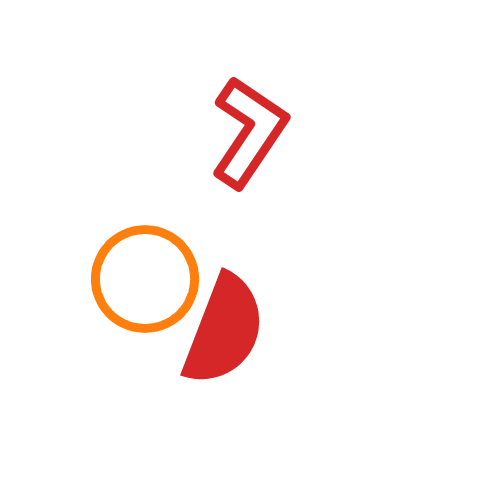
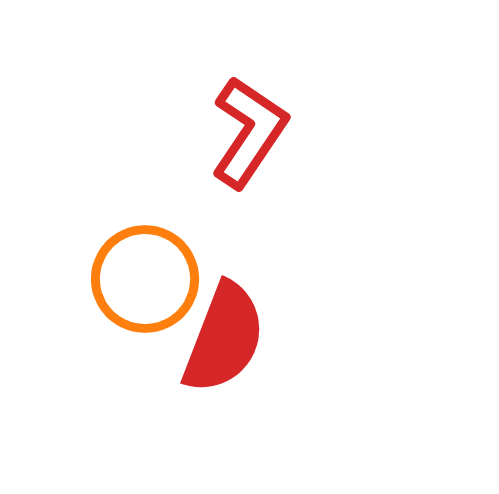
red semicircle: moved 8 px down
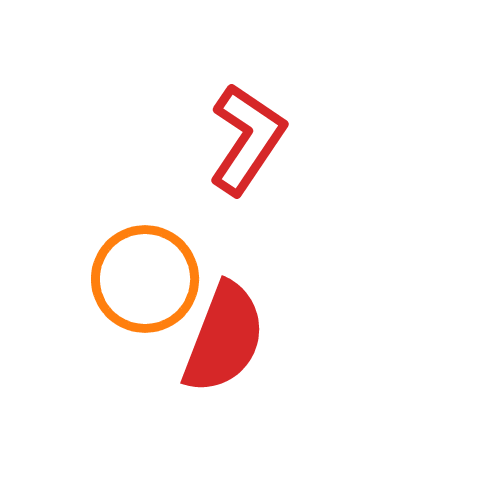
red L-shape: moved 2 px left, 7 px down
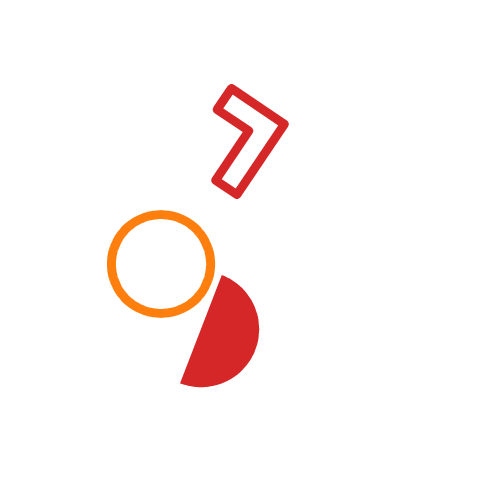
orange circle: moved 16 px right, 15 px up
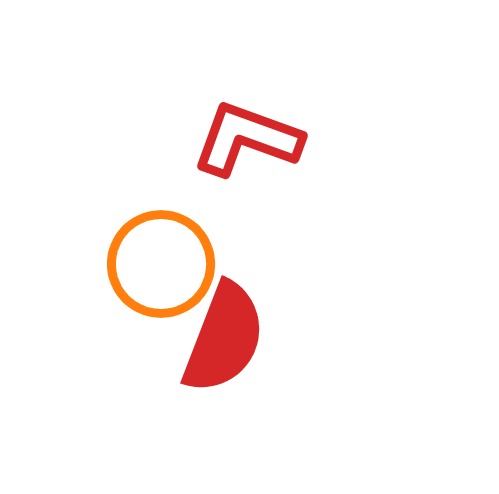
red L-shape: rotated 104 degrees counterclockwise
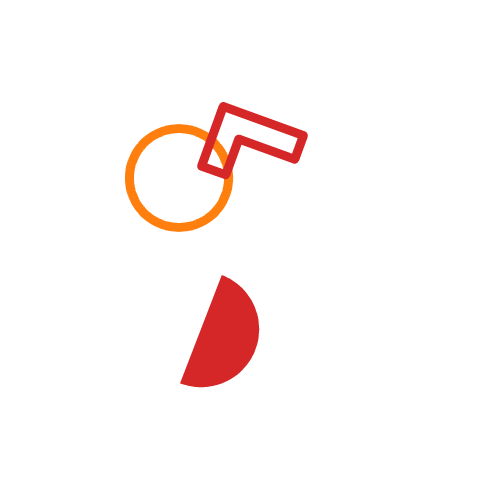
orange circle: moved 18 px right, 86 px up
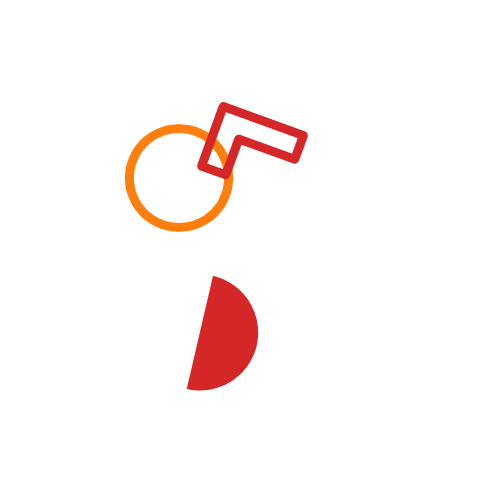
red semicircle: rotated 8 degrees counterclockwise
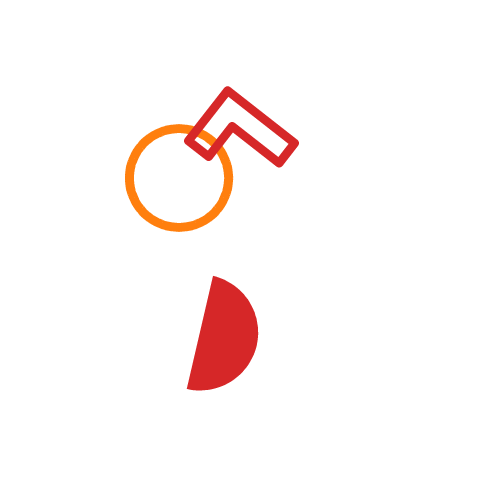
red L-shape: moved 7 px left, 10 px up; rotated 18 degrees clockwise
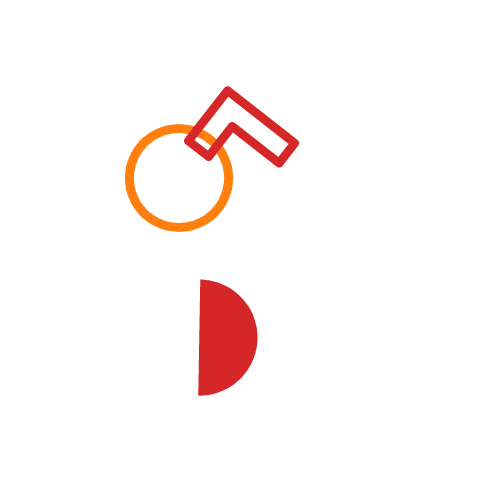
red semicircle: rotated 12 degrees counterclockwise
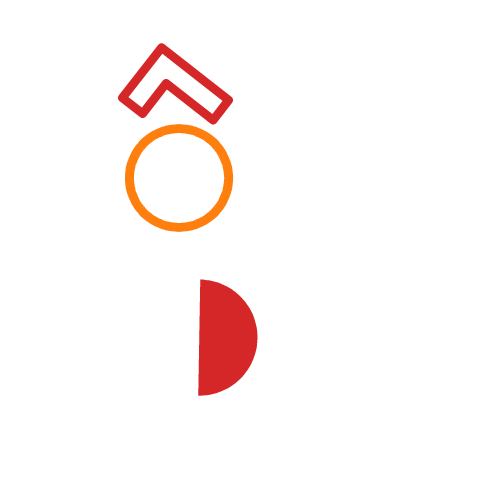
red L-shape: moved 66 px left, 43 px up
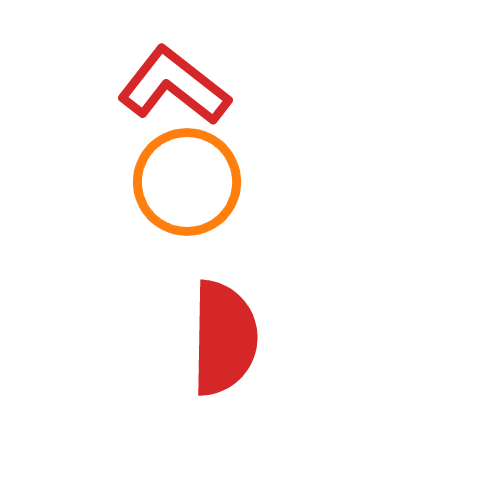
orange circle: moved 8 px right, 4 px down
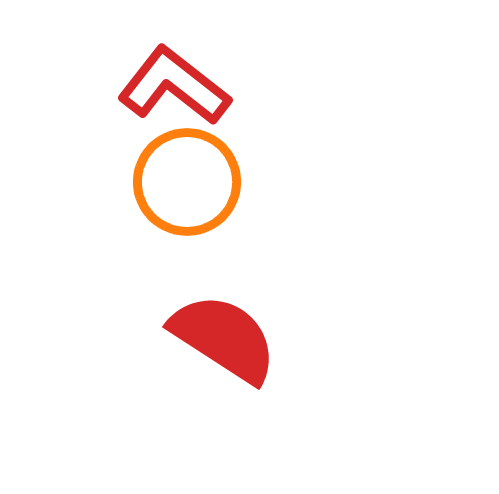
red semicircle: rotated 58 degrees counterclockwise
